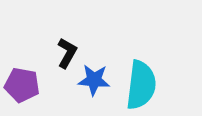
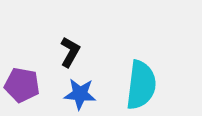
black L-shape: moved 3 px right, 1 px up
blue star: moved 14 px left, 14 px down
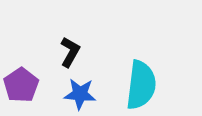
purple pentagon: moved 1 px left; rotated 28 degrees clockwise
